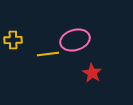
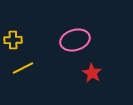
yellow line: moved 25 px left, 14 px down; rotated 20 degrees counterclockwise
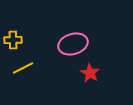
pink ellipse: moved 2 px left, 4 px down
red star: moved 2 px left
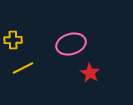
pink ellipse: moved 2 px left
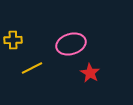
yellow line: moved 9 px right
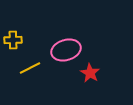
pink ellipse: moved 5 px left, 6 px down
yellow line: moved 2 px left
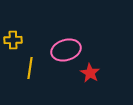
yellow line: rotated 55 degrees counterclockwise
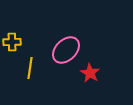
yellow cross: moved 1 px left, 2 px down
pink ellipse: rotated 28 degrees counterclockwise
